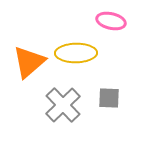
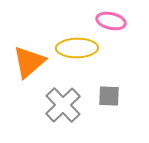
yellow ellipse: moved 1 px right, 5 px up
gray square: moved 2 px up
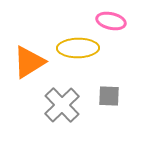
yellow ellipse: moved 1 px right
orange triangle: rotated 9 degrees clockwise
gray cross: moved 1 px left
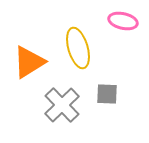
pink ellipse: moved 12 px right
yellow ellipse: rotated 75 degrees clockwise
gray square: moved 2 px left, 2 px up
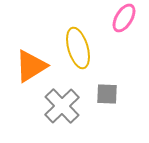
pink ellipse: moved 1 px right, 3 px up; rotated 72 degrees counterclockwise
orange triangle: moved 2 px right, 4 px down
gray cross: moved 1 px down
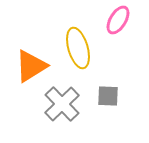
pink ellipse: moved 6 px left, 2 px down
gray square: moved 1 px right, 2 px down
gray cross: moved 2 px up
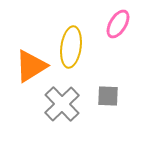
pink ellipse: moved 4 px down
yellow ellipse: moved 7 px left, 1 px up; rotated 24 degrees clockwise
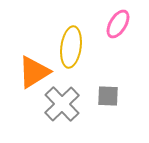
orange triangle: moved 3 px right, 6 px down
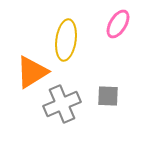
yellow ellipse: moved 5 px left, 7 px up
orange triangle: moved 2 px left
gray cross: rotated 21 degrees clockwise
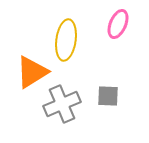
pink ellipse: rotated 8 degrees counterclockwise
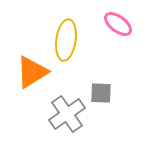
pink ellipse: rotated 76 degrees counterclockwise
gray square: moved 7 px left, 3 px up
gray cross: moved 5 px right, 10 px down; rotated 12 degrees counterclockwise
